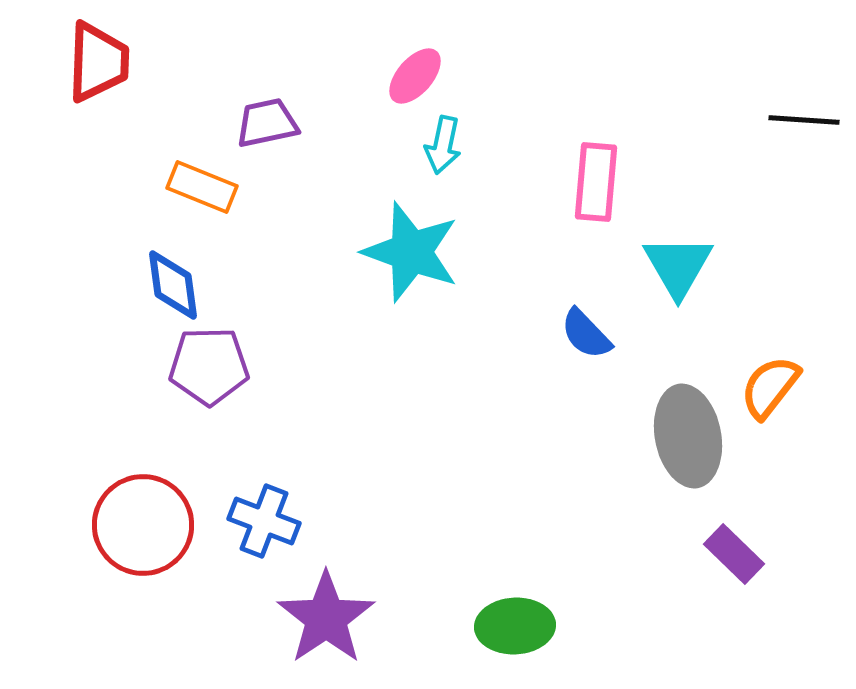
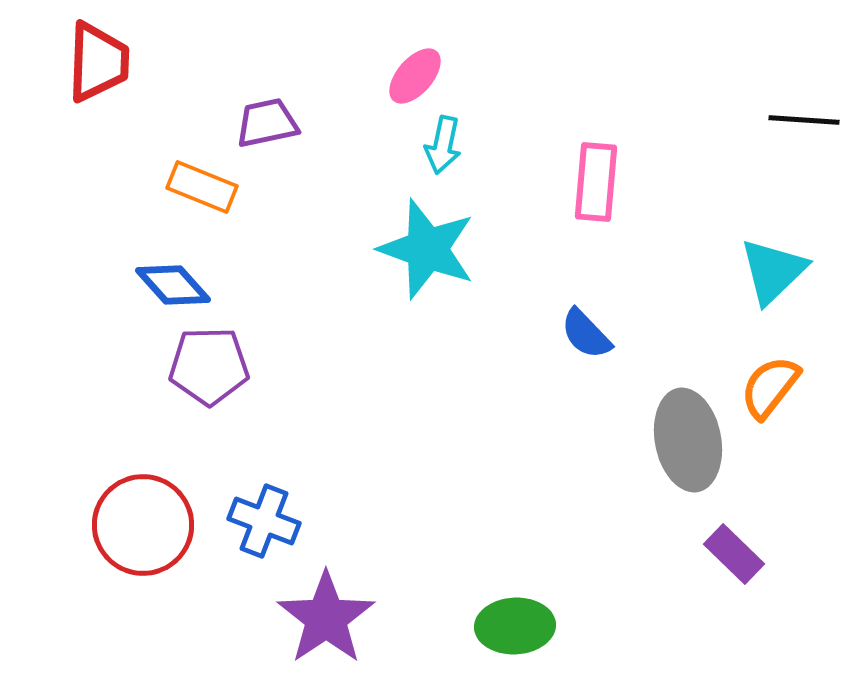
cyan star: moved 16 px right, 3 px up
cyan triangle: moved 95 px right, 5 px down; rotated 16 degrees clockwise
blue diamond: rotated 34 degrees counterclockwise
gray ellipse: moved 4 px down
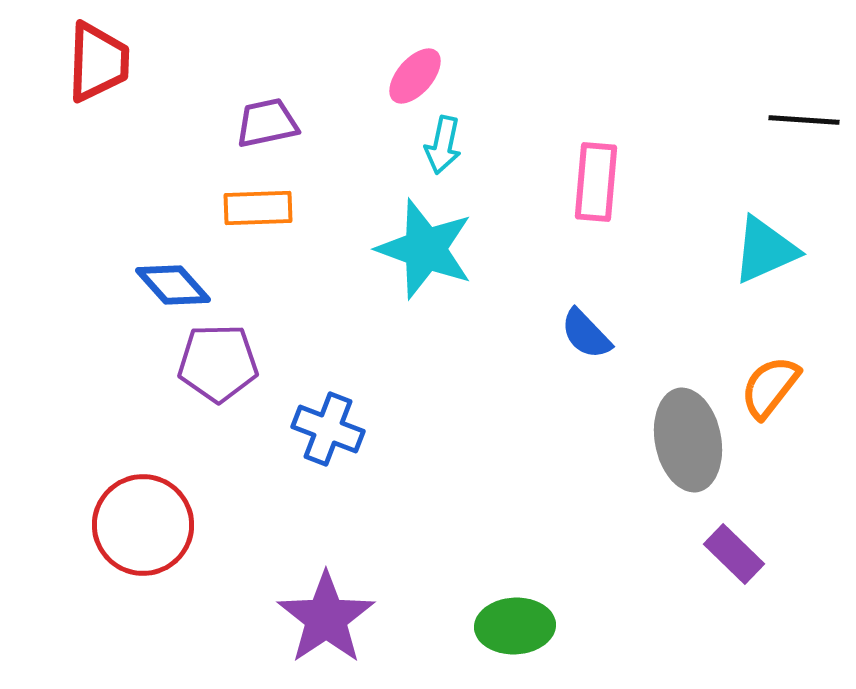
orange rectangle: moved 56 px right, 21 px down; rotated 24 degrees counterclockwise
cyan star: moved 2 px left
cyan triangle: moved 8 px left, 21 px up; rotated 20 degrees clockwise
purple pentagon: moved 9 px right, 3 px up
blue cross: moved 64 px right, 92 px up
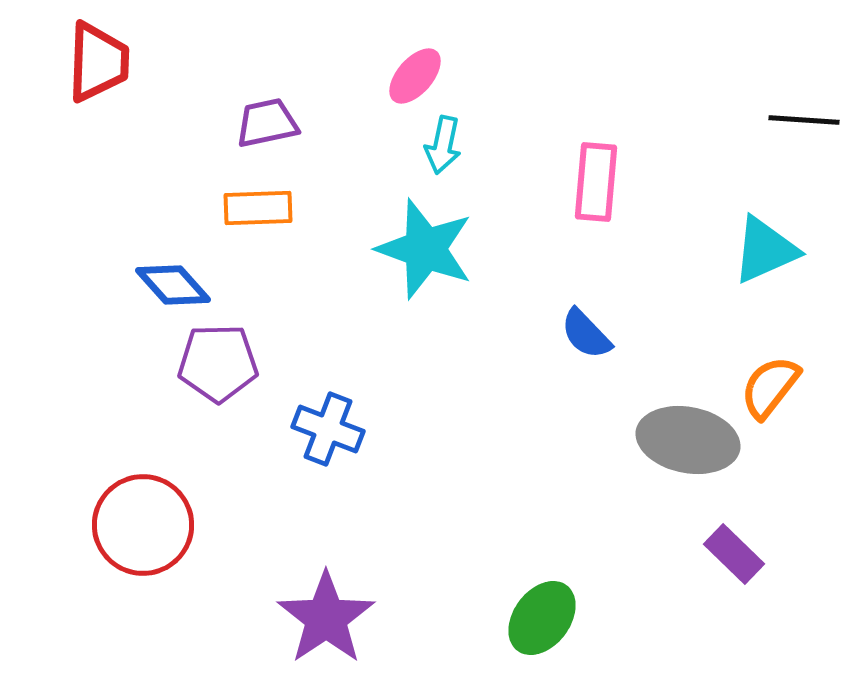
gray ellipse: rotated 68 degrees counterclockwise
green ellipse: moved 27 px right, 8 px up; rotated 50 degrees counterclockwise
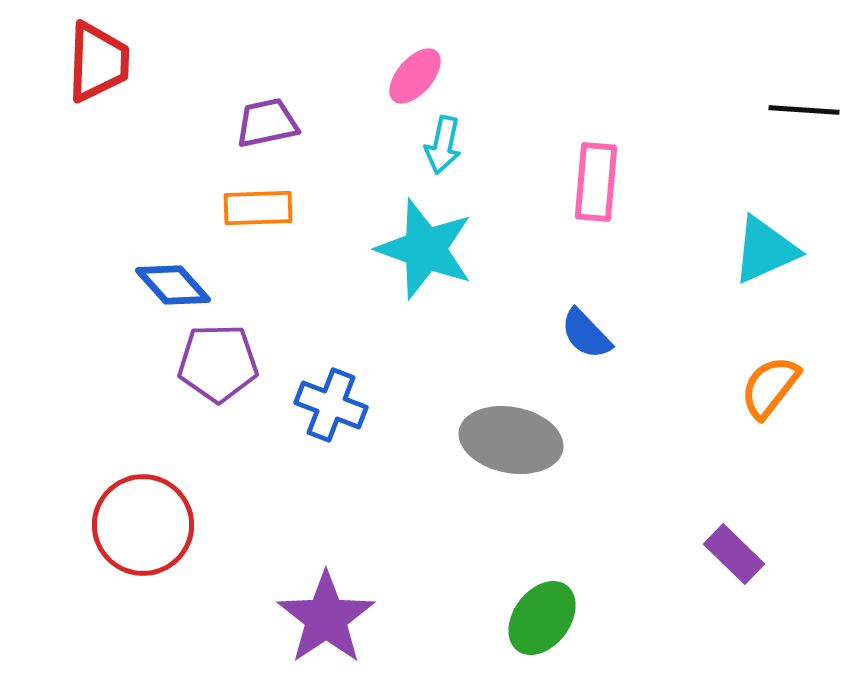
black line: moved 10 px up
blue cross: moved 3 px right, 24 px up
gray ellipse: moved 177 px left
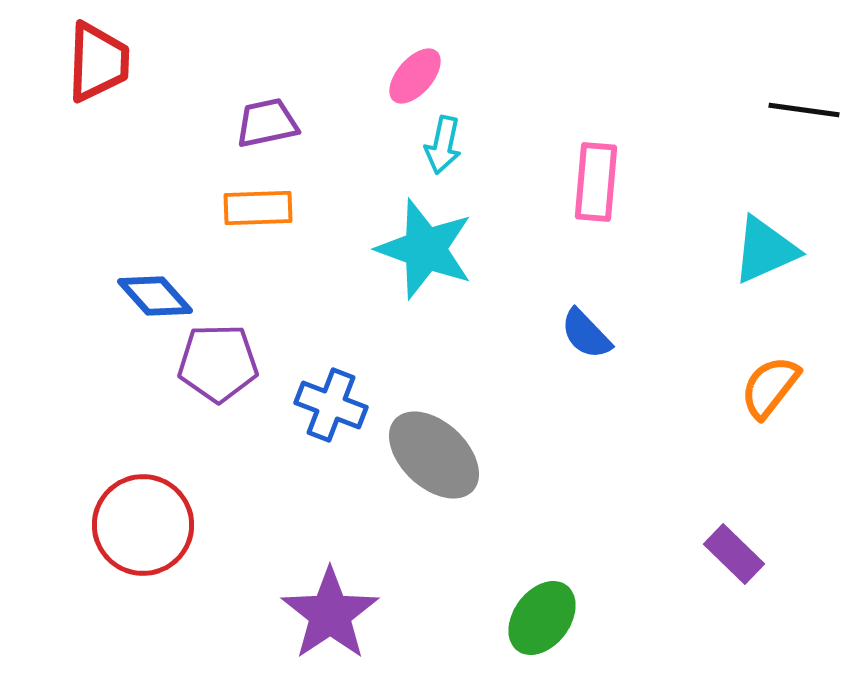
black line: rotated 4 degrees clockwise
blue diamond: moved 18 px left, 11 px down
gray ellipse: moved 77 px left, 15 px down; rotated 32 degrees clockwise
purple star: moved 4 px right, 4 px up
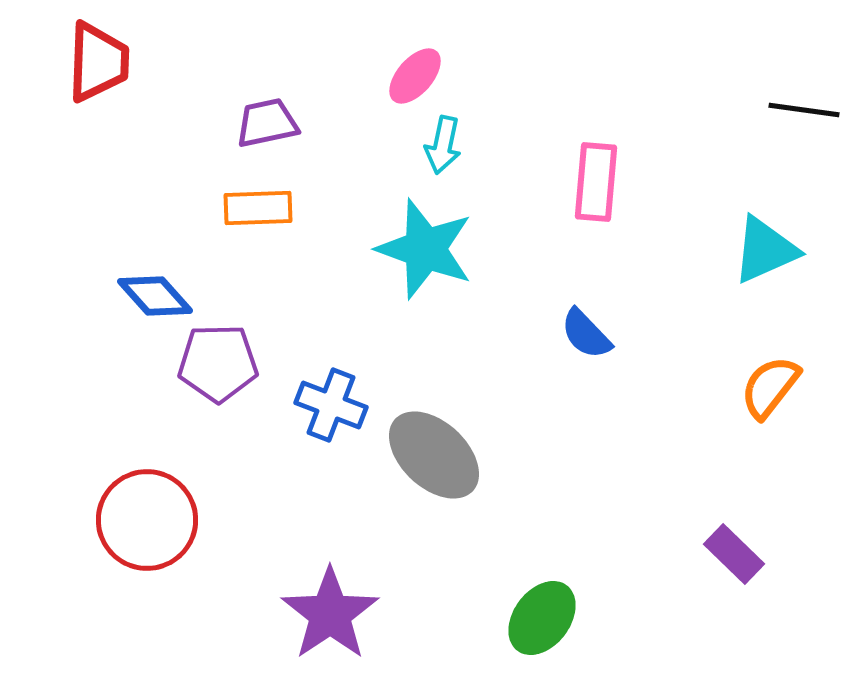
red circle: moved 4 px right, 5 px up
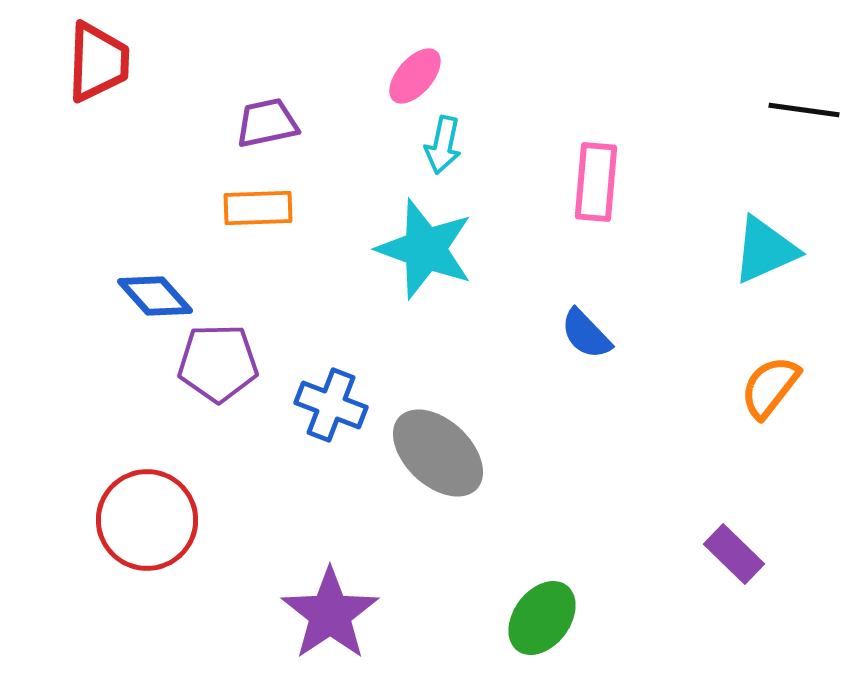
gray ellipse: moved 4 px right, 2 px up
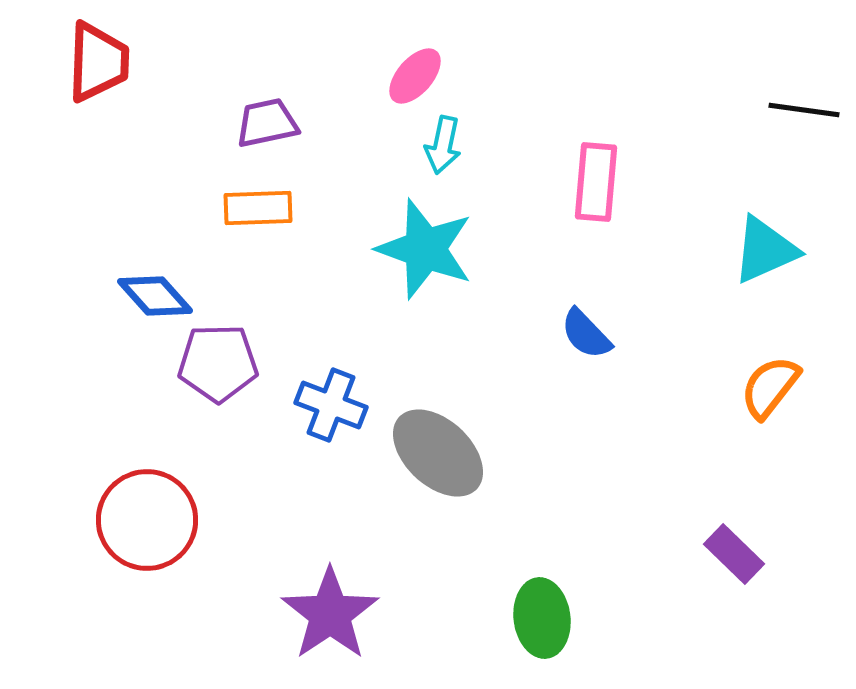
green ellipse: rotated 44 degrees counterclockwise
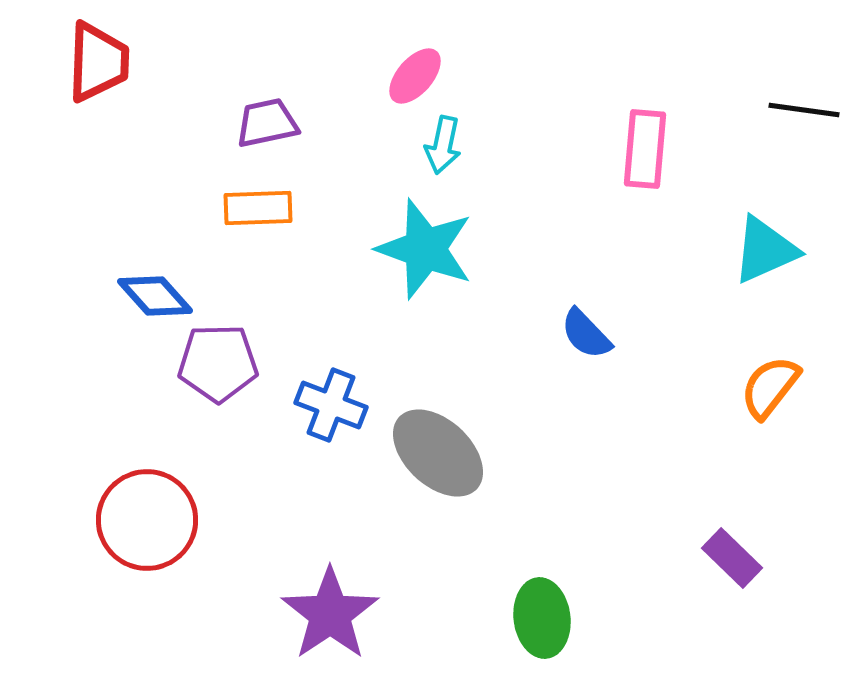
pink rectangle: moved 49 px right, 33 px up
purple rectangle: moved 2 px left, 4 px down
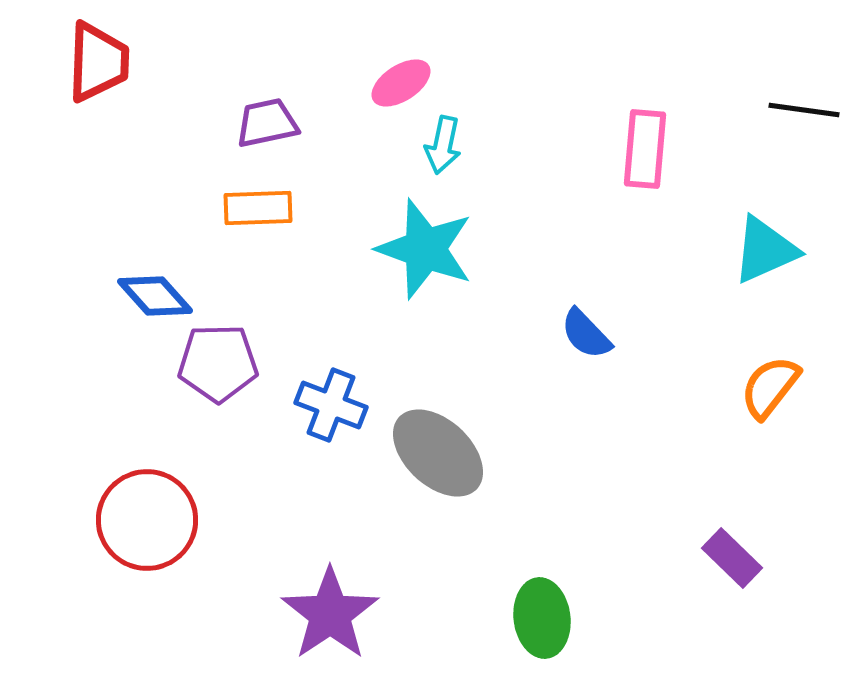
pink ellipse: moved 14 px left, 7 px down; rotated 16 degrees clockwise
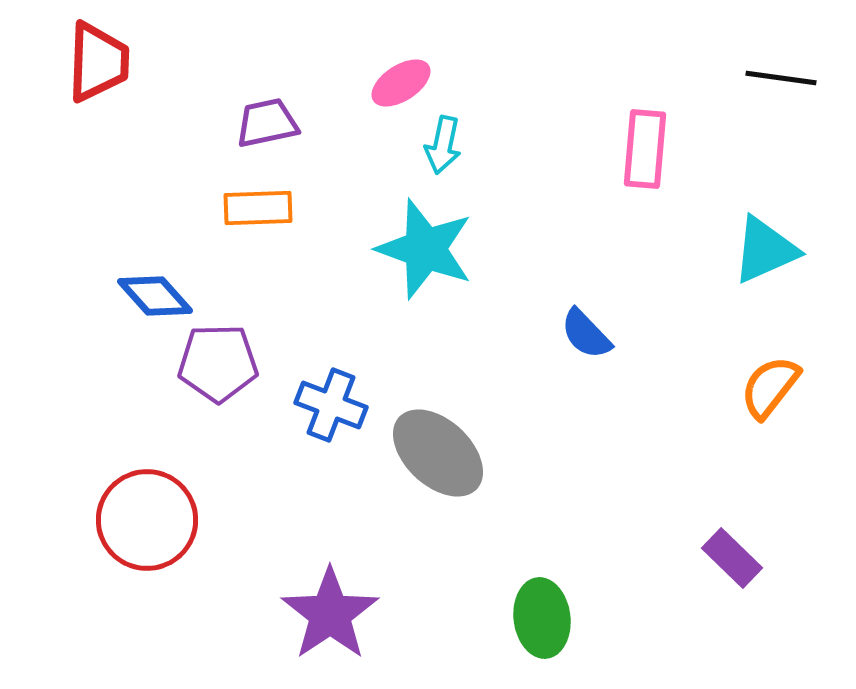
black line: moved 23 px left, 32 px up
